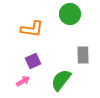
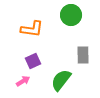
green circle: moved 1 px right, 1 px down
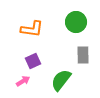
green circle: moved 5 px right, 7 px down
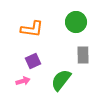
pink arrow: rotated 16 degrees clockwise
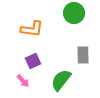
green circle: moved 2 px left, 9 px up
pink arrow: rotated 64 degrees clockwise
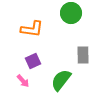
green circle: moved 3 px left
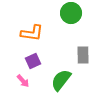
orange L-shape: moved 4 px down
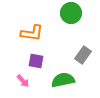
gray rectangle: rotated 36 degrees clockwise
purple square: moved 3 px right; rotated 35 degrees clockwise
green semicircle: moved 2 px right; rotated 40 degrees clockwise
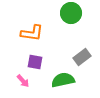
gray rectangle: moved 1 px left, 2 px down; rotated 18 degrees clockwise
purple square: moved 1 px left, 1 px down
